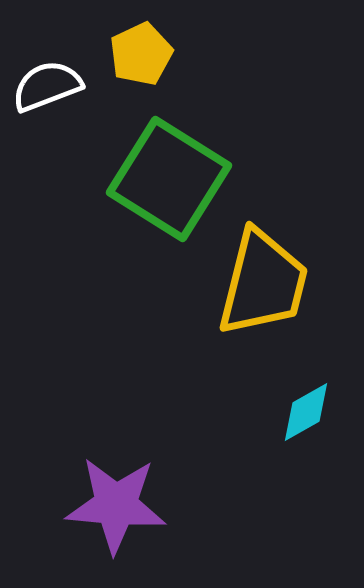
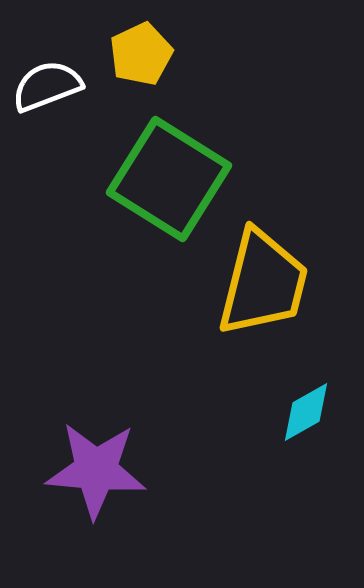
purple star: moved 20 px left, 35 px up
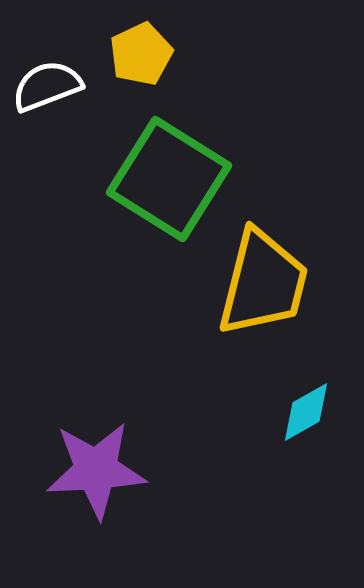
purple star: rotated 8 degrees counterclockwise
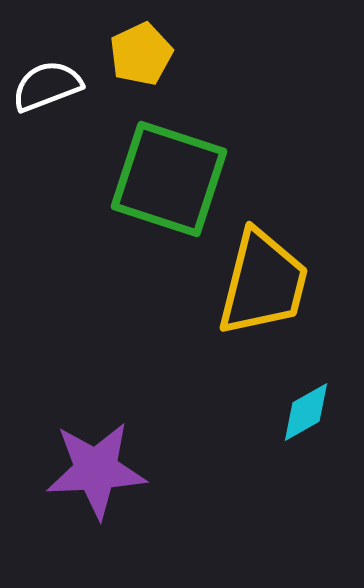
green square: rotated 14 degrees counterclockwise
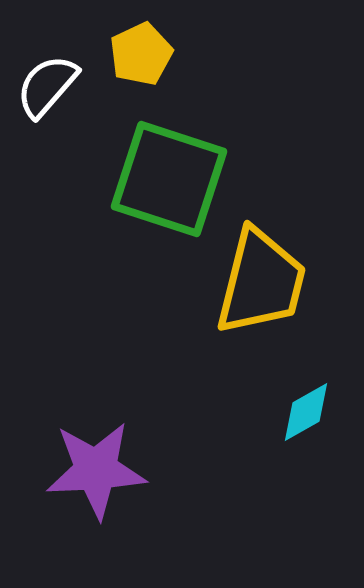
white semicircle: rotated 28 degrees counterclockwise
yellow trapezoid: moved 2 px left, 1 px up
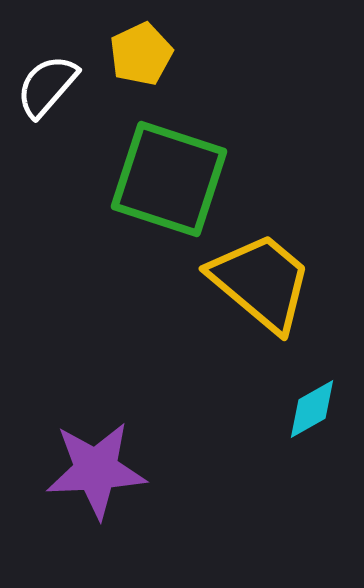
yellow trapezoid: rotated 64 degrees counterclockwise
cyan diamond: moved 6 px right, 3 px up
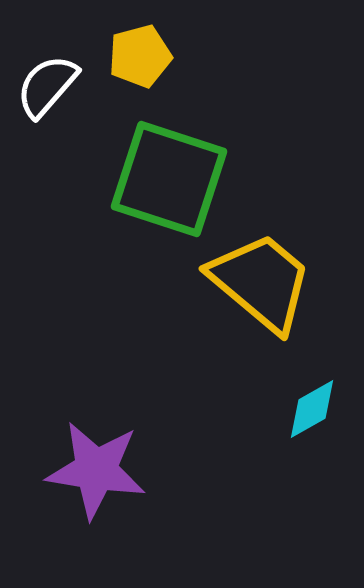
yellow pentagon: moved 1 px left, 2 px down; rotated 10 degrees clockwise
purple star: rotated 12 degrees clockwise
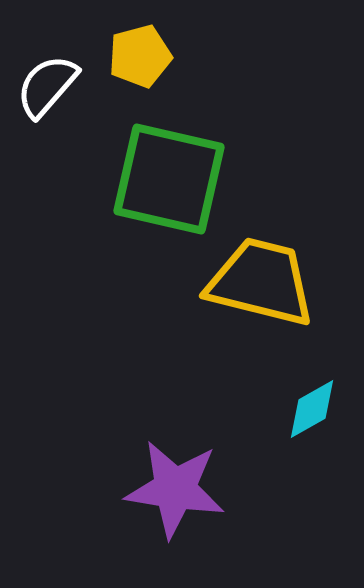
green square: rotated 5 degrees counterclockwise
yellow trapezoid: rotated 26 degrees counterclockwise
purple star: moved 79 px right, 19 px down
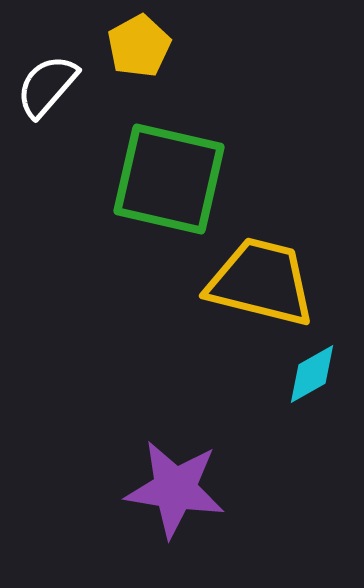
yellow pentagon: moved 1 px left, 10 px up; rotated 14 degrees counterclockwise
cyan diamond: moved 35 px up
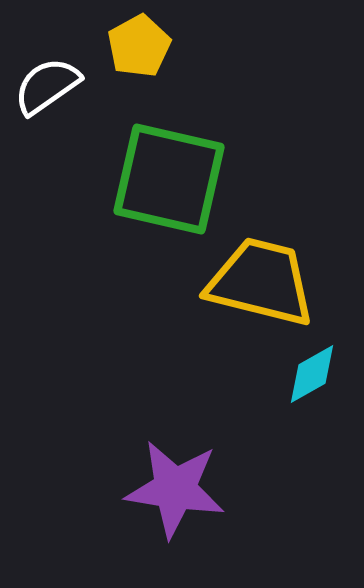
white semicircle: rotated 14 degrees clockwise
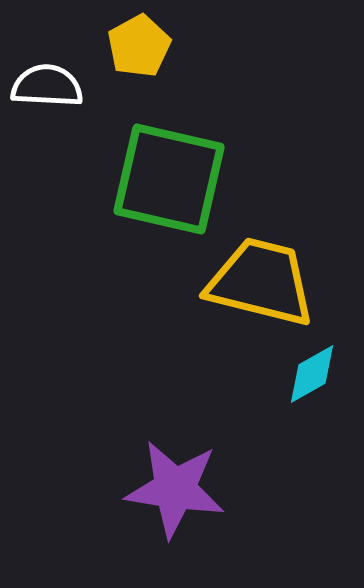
white semicircle: rotated 38 degrees clockwise
